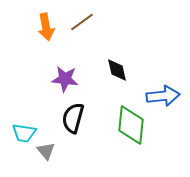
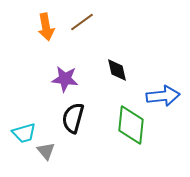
cyan trapezoid: rotated 25 degrees counterclockwise
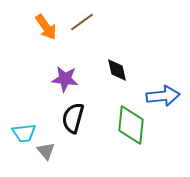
orange arrow: rotated 24 degrees counterclockwise
cyan trapezoid: rotated 10 degrees clockwise
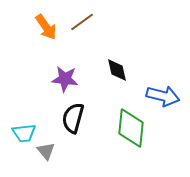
blue arrow: rotated 20 degrees clockwise
green diamond: moved 3 px down
